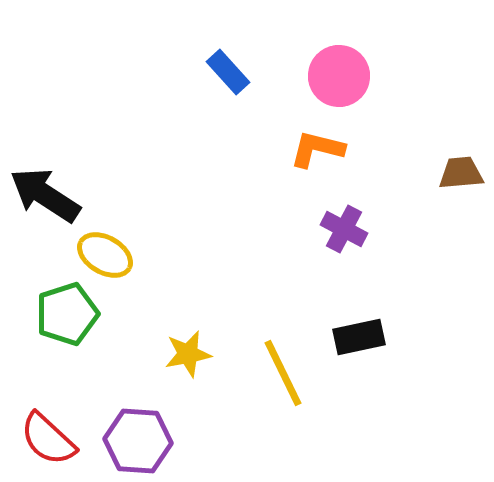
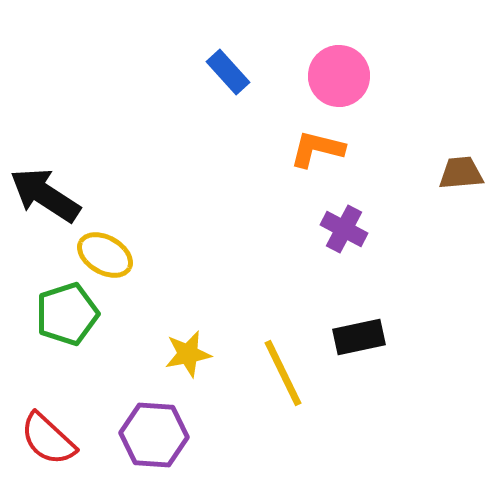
purple hexagon: moved 16 px right, 6 px up
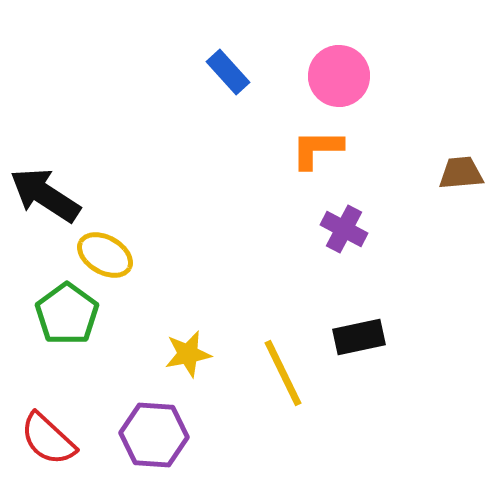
orange L-shape: rotated 14 degrees counterclockwise
green pentagon: rotated 18 degrees counterclockwise
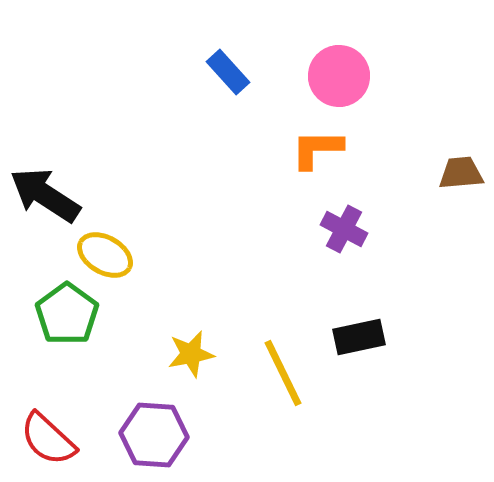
yellow star: moved 3 px right
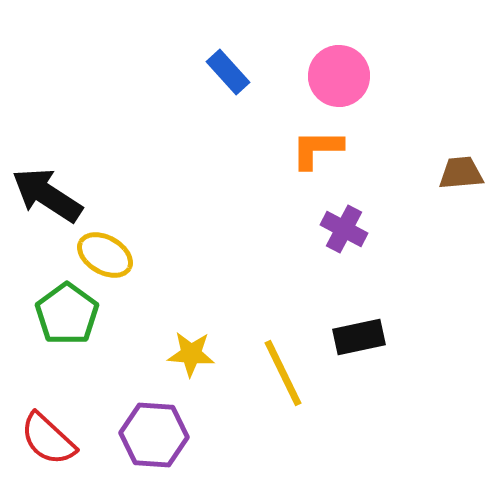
black arrow: moved 2 px right
yellow star: rotated 15 degrees clockwise
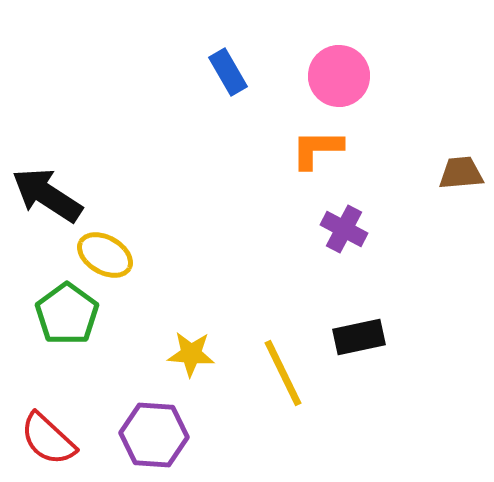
blue rectangle: rotated 12 degrees clockwise
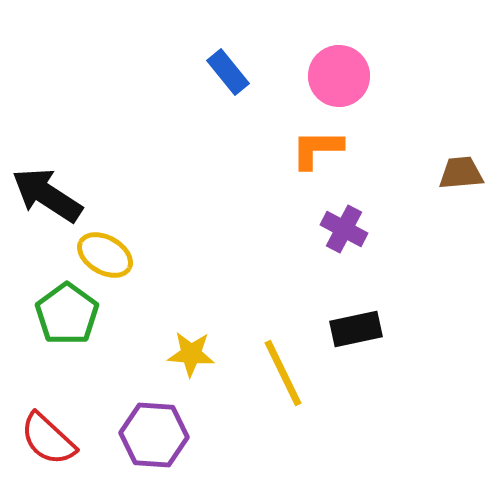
blue rectangle: rotated 9 degrees counterclockwise
black rectangle: moved 3 px left, 8 px up
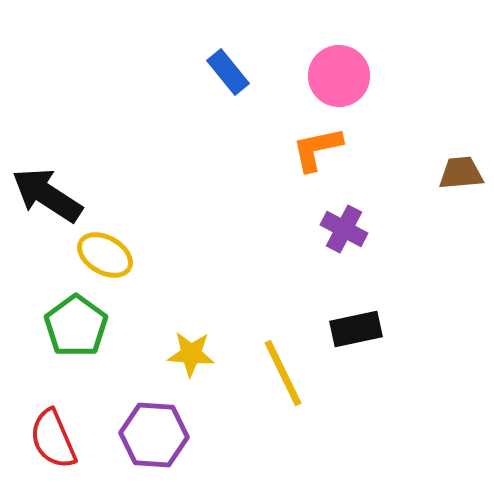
orange L-shape: rotated 12 degrees counterclockwise
green pentagon: moved 9 px right, 12 px down
red semicircle: moved 5 px right; rotated 24 degrees clockwise
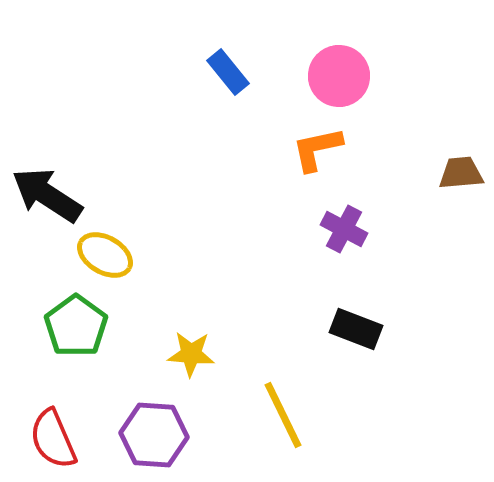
black rectangle: rotated 33 degrees clockwise
yellow line: moved 42 px down
